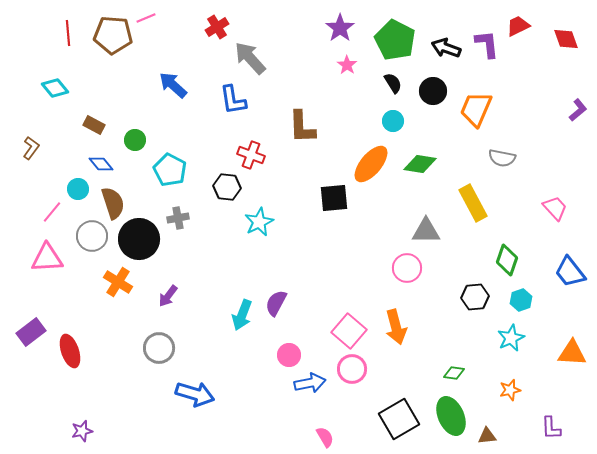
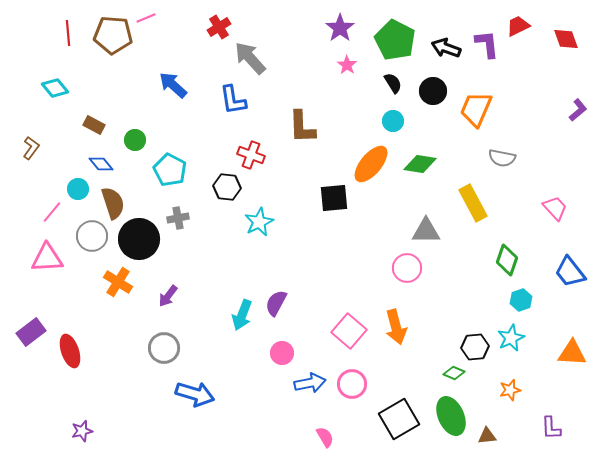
red cross at (217, 27): moved 2 px right
black hexagon at (475, 297): moved 50 px down
gray circle at (159, 348): moved 5 px right
pink circle at (289, 355): moved 7 px left, 2 px up
pink circle at (352, 369): moved 15 px down
green diamond at (454, 373): rotated 15 degrees clockwise
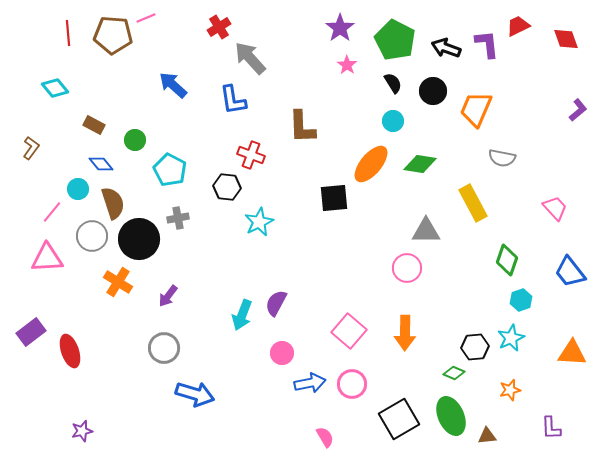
orange arrow at (396, 327): moved 9 px right, 6 px down; rotated 16 degrees clockwise
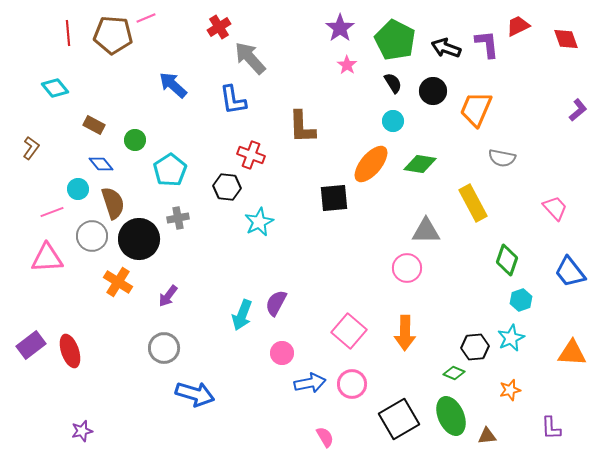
cyan pentagon at (170, 170): rotated 12 degrees clockwise
pink line at (52, 212): rotated 30 degrees clockwise
purple rectangle at (31, 332): moved 13 px down
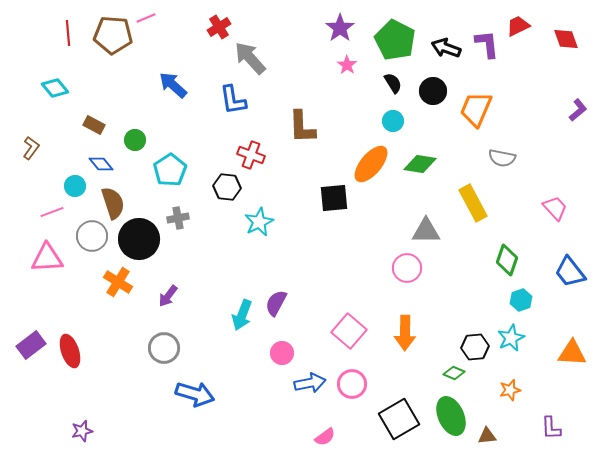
cyan circle at (78, 189): moved 3 px left, 3 px up
pink semicircle at (325, 437): rotated 85 degrees clockwise
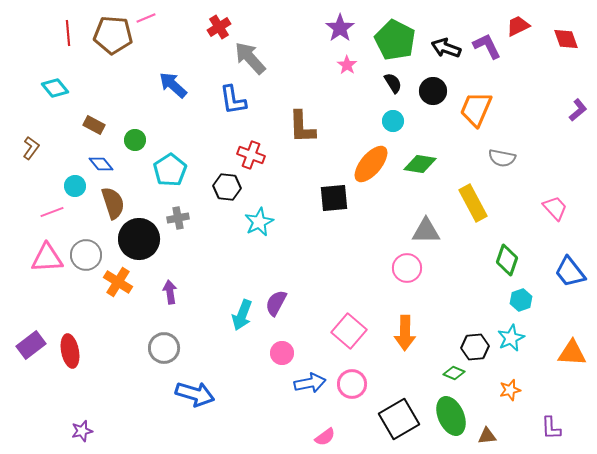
purple L-shape at (487, 44): moved 2 px down; rotated 20 degrees counterclockwise
gray circle at (92, 236): moved 6 px left, 19 px down
purple arrow at (168, 296): moved 2 px right, 4 px up; rotated 135 degrees clockwise
red ellipse at (70, 351): rotated 8 degrees clockwise
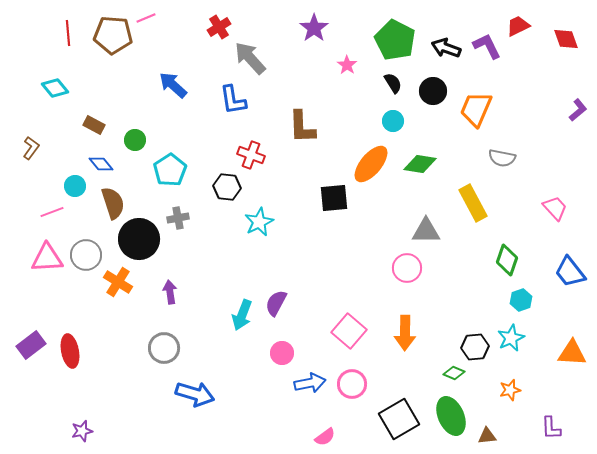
purple star at (340, 28): moved 26 px left
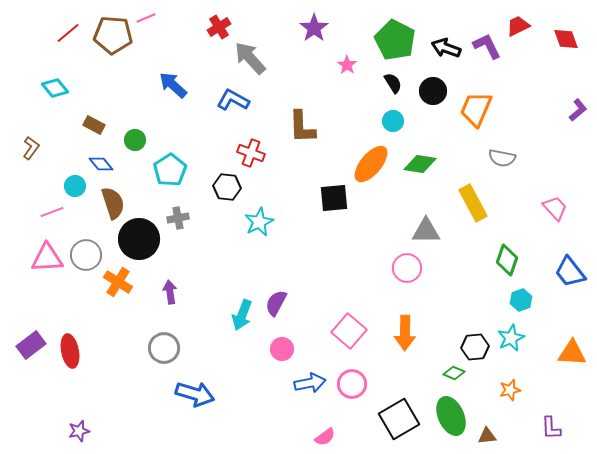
red line at (68, 33): rotated 55 degrees clockwise
blue L-shape at (233, 100): rotated 128 degrees clockwise
red cross at (251, 155): moved 2 px up
pink circle at (282, 353): moved 4 px up
purple star at (82, 431): moved 3 px left
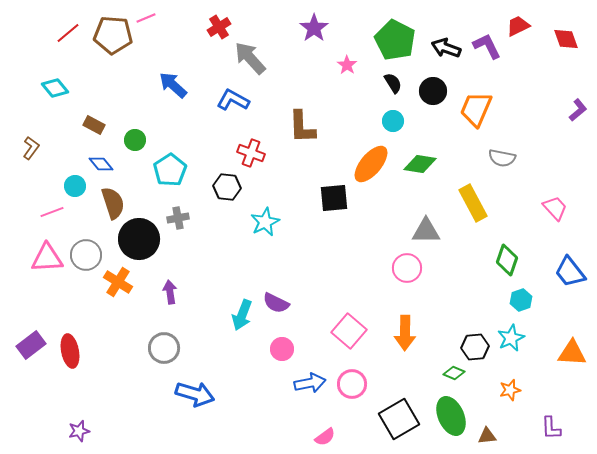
cyan star at (259, 222): moved 6 px right
purple semicircle at (276, 303): rotated 92 degrees counterclockwise
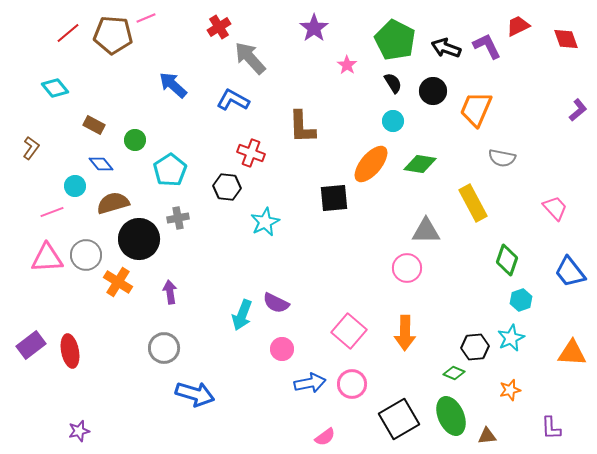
brown semicircle at (113, 203): rotated 88 degrees counterclockwise
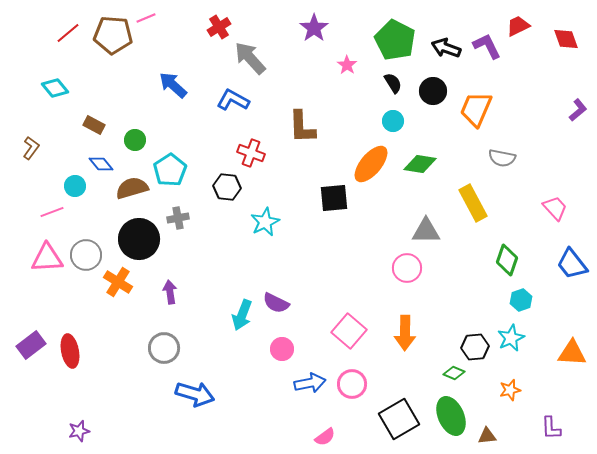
brown semicircle at (113, 203): moved 19 px right, 15 px up
blue trapezoid at (570, 272): moved 2 px right, 8 px up
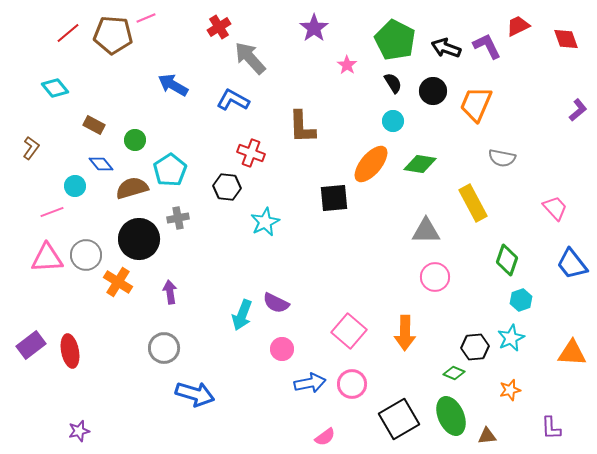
blue arrow at (173, 85): rotated 12 degrees counterclockwise
orange trapezoid at (476, 109): moved 5 px up
pink circle at (407, 268): moved 28 px right, 9 px down
